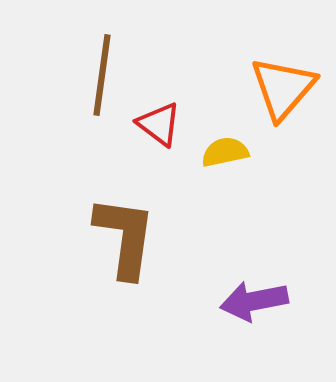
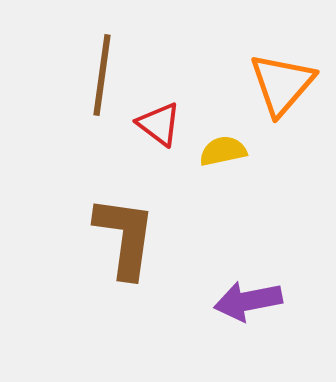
orange triangle: moved 1 px left, 4 px up
yellow semicircle: moved 2 px left, 1 px up
purple arrow: moved 6 px left
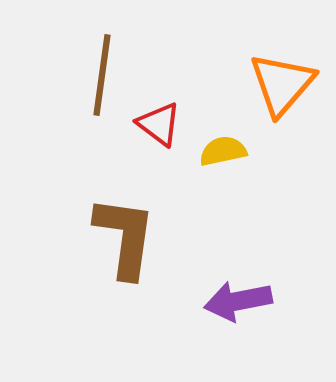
purple arrow: moved 10 px left
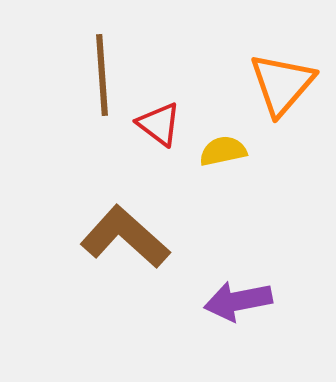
brown line: rotated 12 degrees counterclockwise
brown L-shape: rotated 56 degrees counterclockwise
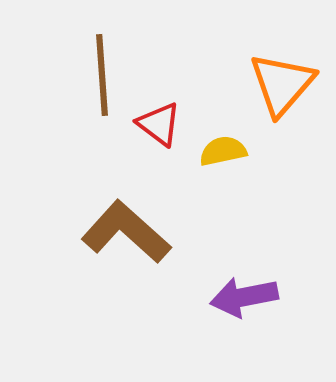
brown L-shape: moved 1 px right, 5 px up
purple arrow: moved 6 px right, 4 px up
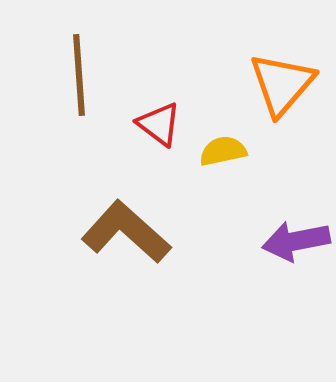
brown line: moved 23 px left
purple arrow: moved 52 px right, 56 px up
